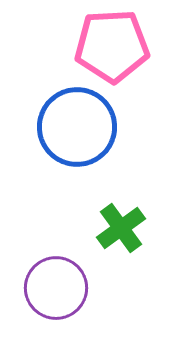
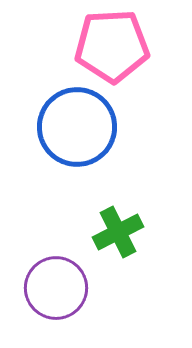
green cross: moved 3 px left, 4 px down; rotated 9 degrees clockwise
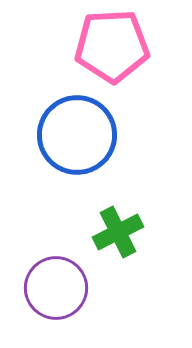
blue circle: moved 8 px down
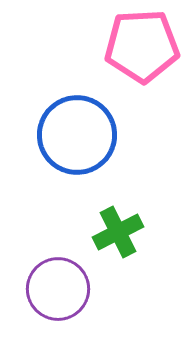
pink pentagon: moved 30 px right
purple circle: moved 2 px right, 1 px down
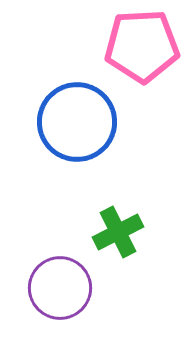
blue circle: moved 13 px up
purple circle: moved 2 px right, 1 px up
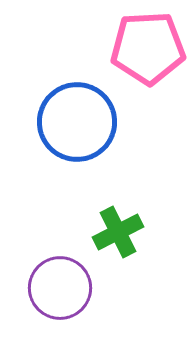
pink pentagon: moved 6 px right, 2 px down
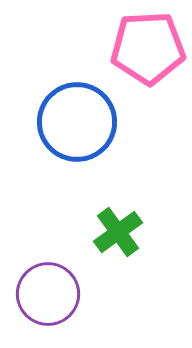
green cross: rotated 9 degrees counterclockwise
purple circle: moved 12 px left, 6 px down
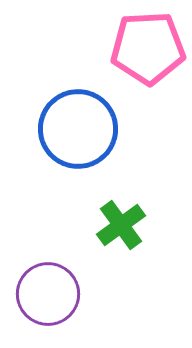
blue circle: moved 1 px right, 7 px down
green cross: moved 3 px right, 7 px up
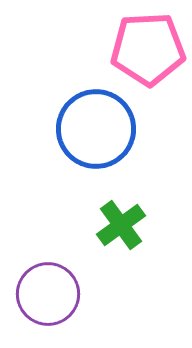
pink pentagon: moved 1 px down
blue circle: moved 18 px right
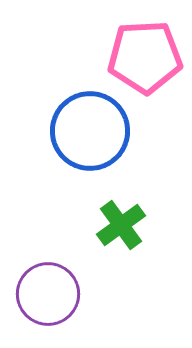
pink pentagon: moved 3 px left, 8 px down
blue circle: moved 6 px left, 2 px down
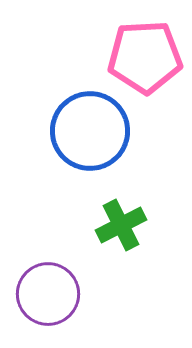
green cross: rotated 9 degrees clockwise
